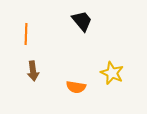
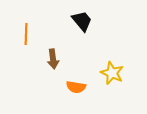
brown arrow: moved 20 px right, 12 px up
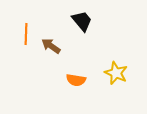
brown arrow: moved 2 px left, 13 px up; rotated 132 degrees clockwise
yellow star: moved 4 px right
orange semicircle: moved 7 px up
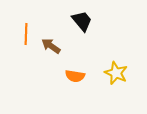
orange semicircle: moved 1 px left, 4 px up
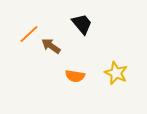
black trapezoid: moved 3 px down
orange line: moved 3 px right; rotated 45 degrees clockwise
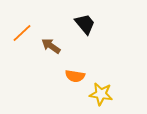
black trapezoid: moved 3 px right
orange line: moved 7 px left, 1 px up
yellow star: moved 15 px left, 21 px down; rotated 15 degrees counterclockwise
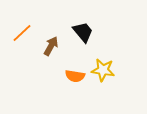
black trapezoid: moved 2 px left, 8 px down
brown arrow: rotated 84 degrees clockwise
yellow star: moved 2 px right, 24 px up
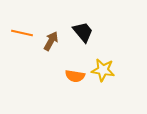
orange line: rotated 55 degrees clockwise
brown arrow: moved 5 px up
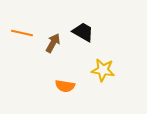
black trapezoid: rotated 20 degrees counterclockwise
brown arrow: moved 2 px right, 2 px down
orange semicircle: moved 10 px left, 10 px down
